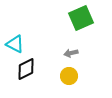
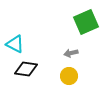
green square: moved 5 px right, 4 px down
black diamond: rotated 35 degrees clockwise
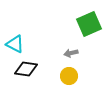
green square: moved 3 px right, 2 px down
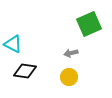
cyan triangle: moved 2 px left
black diamond: moved 1 px left, 2 px down
yellow circle: moved 1 px down
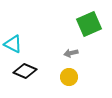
black diamond: rotated 15 degrees clockwise
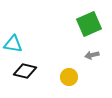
cyan triangle: rotated 18 degrees counterclockwise
gray arrow: moved 21 px right, 2 px down
black diamond: rotated 10 degrees counterclockwise
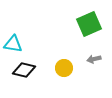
gray arrow: moved 2 px right, 4 px down
black diamond: moved 1 px left, 1 px up
yellow circle: moved 5 px left, 9 px up
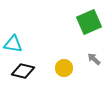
green square: moved 2 px up
gray arrow: rotated 56 degrees clockwise
black diamond: moved 1 px left, 1 px down
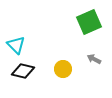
cyan triangle: moved 3 px right, 1 px down; rotated 36 degrees clockwise
gray arrow: rotated 16 degrees counterclockwise
yellow circle: moved 1 px left, 1 px down
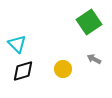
green square: rotated 10 degrees counterclockwise
cyan triangle: moved 1 px right, 1 px up
black diamond: rotated 30 degrees counterclockwise
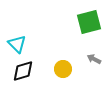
green square: rotated 20 degrees clockwise
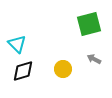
green square: moved 2 px down
